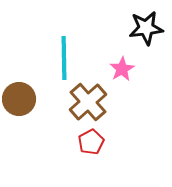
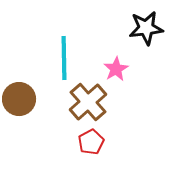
pink star: moved 6 px left
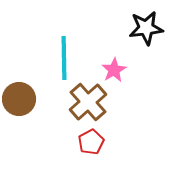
pink star: moved 2 px left, 1 px down
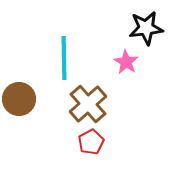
pink star: moved 12 px right, 8 px up; rotated 10 degrees counterclockwise
brown cross: moved 2 px down
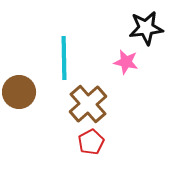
pink star: rotated 20 degrees counterclockwise
brown circle: moved 7 px up
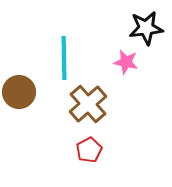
red pentagon: moved 2 px left, 8 px down
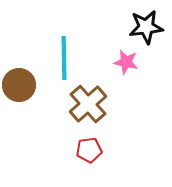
black star: moved 1 px up
brown circle: moved 7 px up
red pentagon: rotated 20 degrees clockwise
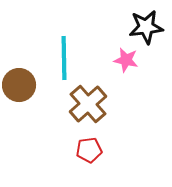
pink star: moved 2 px up
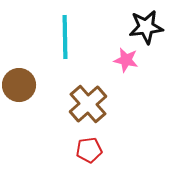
cyan line: moved 1 px right, 21 px up
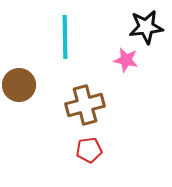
brown cross: moved 3 px left, 1 px down; rotated 27 degrees clockwise
